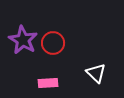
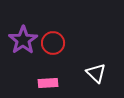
purple star: rotated 8 degrees clockwise
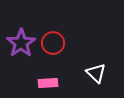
purple star: moved 2 px left, 3 px down
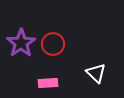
red circle: moved 1 px down
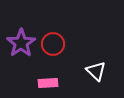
white triangle: moved 2 px up
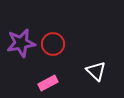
purple star: rotated 24 degrees clockwise
pink rectangle: rotated 24 degrees counterclockwise
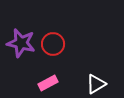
purple star: rotated 24 degrees clockwise
white triangle: moved 13 px down; rotated 45 degrees clockwise
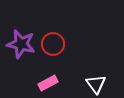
purple star: moved 1 px down
white triangle: rotated 35 degrees counterclockwise
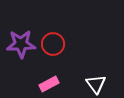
purple star: rotated 16 degrees counterclockwise
pink rectangle: moved 1 px right, 1 px down
